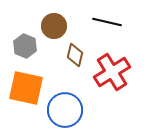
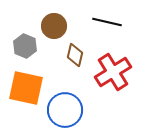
red cross: moved 1 px right
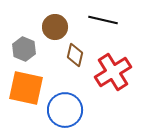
black line: moved 4 px left, 2 px up
brown circle: moved 1 px right, 1 px down
gray hexagon: moved 1 px left, 3 px down
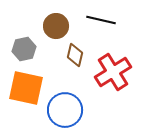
black line: moved 2 px left
brown circle: moved 1 px right, 1 px up
gray hexagon: rotated 25 degrees clockwise
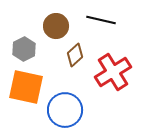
gray hexagon: rotated 15 degrees counterclockwise
brown diamond: rotated 35 degrees clockwise
orange square: moved 1 px up
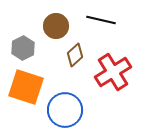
gray hexagon: moved 1 px left, 1 px up
orange square: rotated 6 degrees clockwise
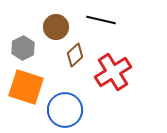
brown circle: moved 1 px down
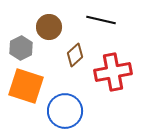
brown circle: moved 7 px left
gray hexagon: moved 2 px left
red cross: rotated 21 degrees clockwise
orange square: moved 1 px up
blue circle: moved 1 px down
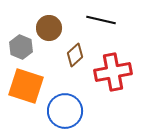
brown circle: moved 1 px down
gray hexagon: moved 1 px up; rotated 10 degrees counterclockwise
